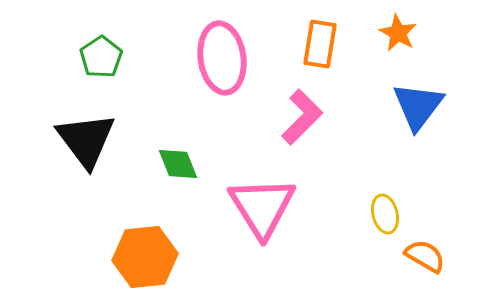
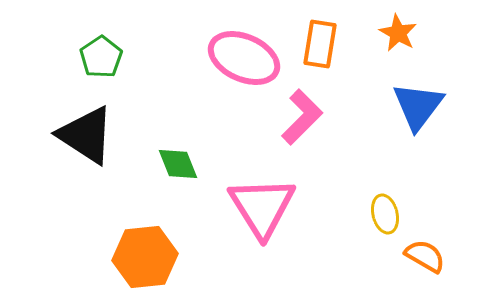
pink ellipse: moved 22 px right; rotated 58 degrees counterclockwise
black triangle: moved 5 px up; rotated 20 degrees counterclockwise
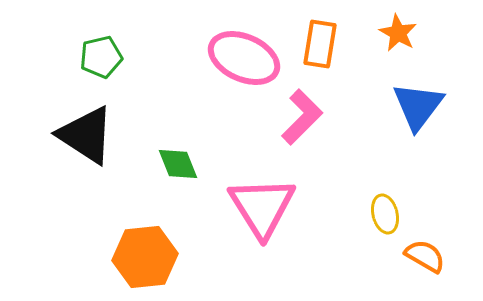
green pentagon: rotated 21 degrees clockwise
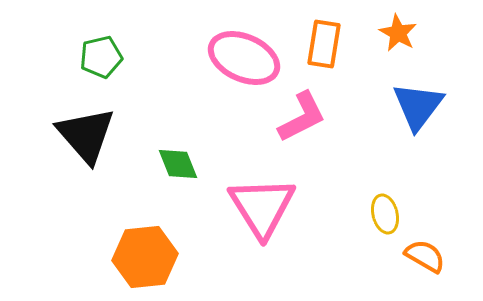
orange rectangle: moved 4 px right
pink L-shape: rotated 18 degrees clockwise
black triangle: rotated 16 degrees clockwise
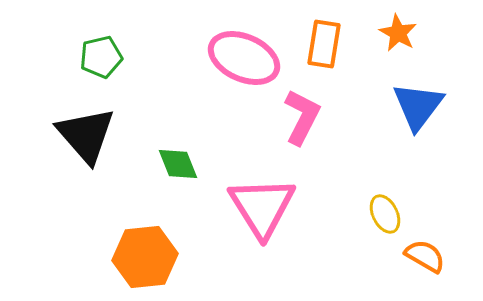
pink L-shape: rotated 36 degrees counterclockwise
yellow ellipse: rotated 12 degrees counterclockwise
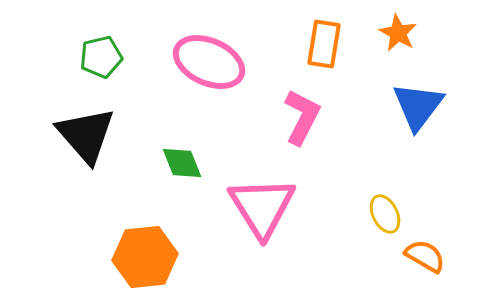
pink ellipse: moved 35 px left, 4 px down
green diamond: moved 4 px right, 1 px up
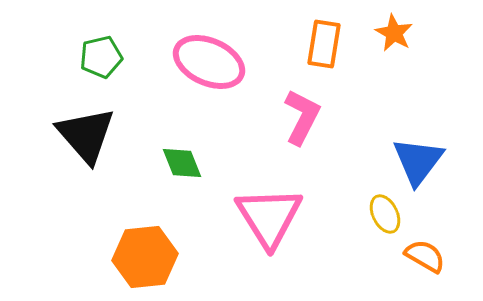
orange star: moved 4 px left
blue triangle: moved 55 px down
pink triangle: moved 7 px right, 10 px down
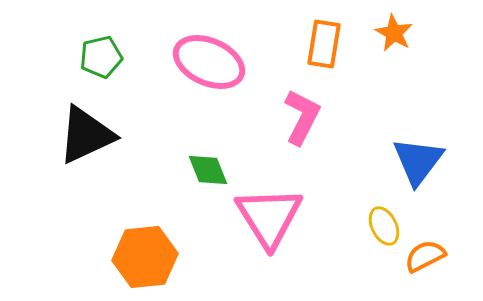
black triangle: rotated 46 degrees clockwise
green diamond: moved 26 px right, 7 px down
yellow ellipse: moved 1 px left, 12 px down
orange semicircle: rotated 57 degrees counterclockwise
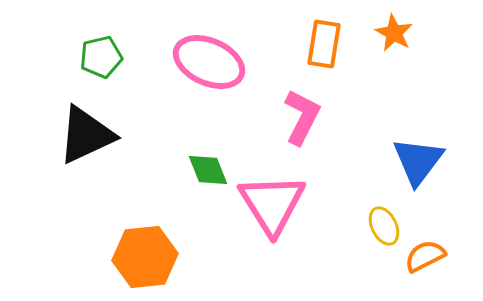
pink triangle: moved 3 px right, 13 px up
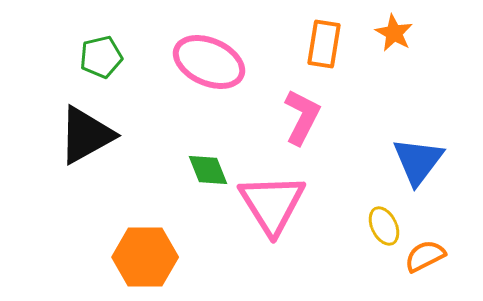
black triangle: rotated 4 degrees counterclockwise
orange hexagon: rotated 6 degrees clockwise
